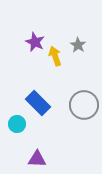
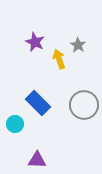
yellow arrow: moved 4 px right, 3 px down
cyan circle: moved 2 px left
purple triangle: moved 1 px down
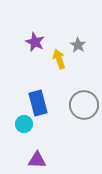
blue rectangle: rotated 30 degrees clockwise
cyan circle: moved 9 px right
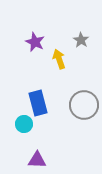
gray star: moved 3 px right, 5 px up
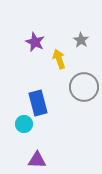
gray circle: moved 18 px up
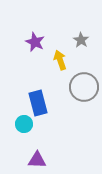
yellow arrow: moved 1 px right, 1 px down
